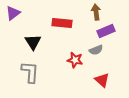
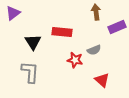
red rectangle: moved 9 px down
purple rectangle: moved 11 px right, 4 px up
gray semicircle: moved 2 px left
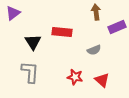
red star: moved 17 px down
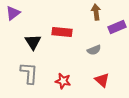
gray L-shape: moved 1 px left, 1 px down
red star: moved 12 px left, 4 px down
